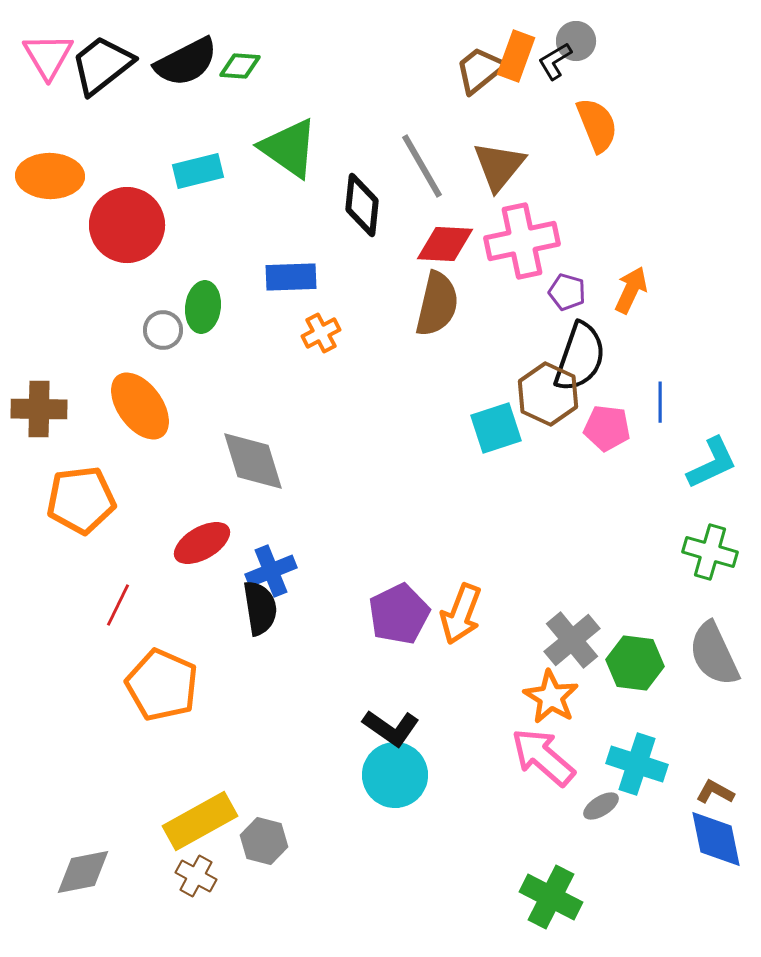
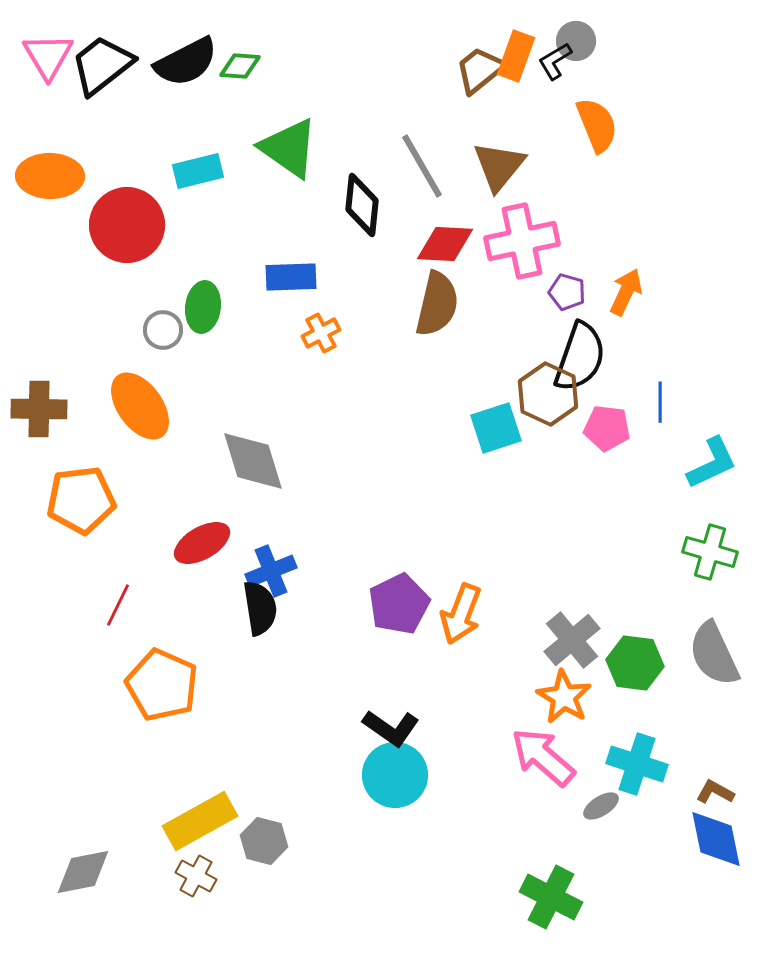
orange arrow at (631, 290): moved 5 px left, 2 px down
purple pentagon at (399, 614): moved 10 px up
orange star at (551, 697): moved 13 px right
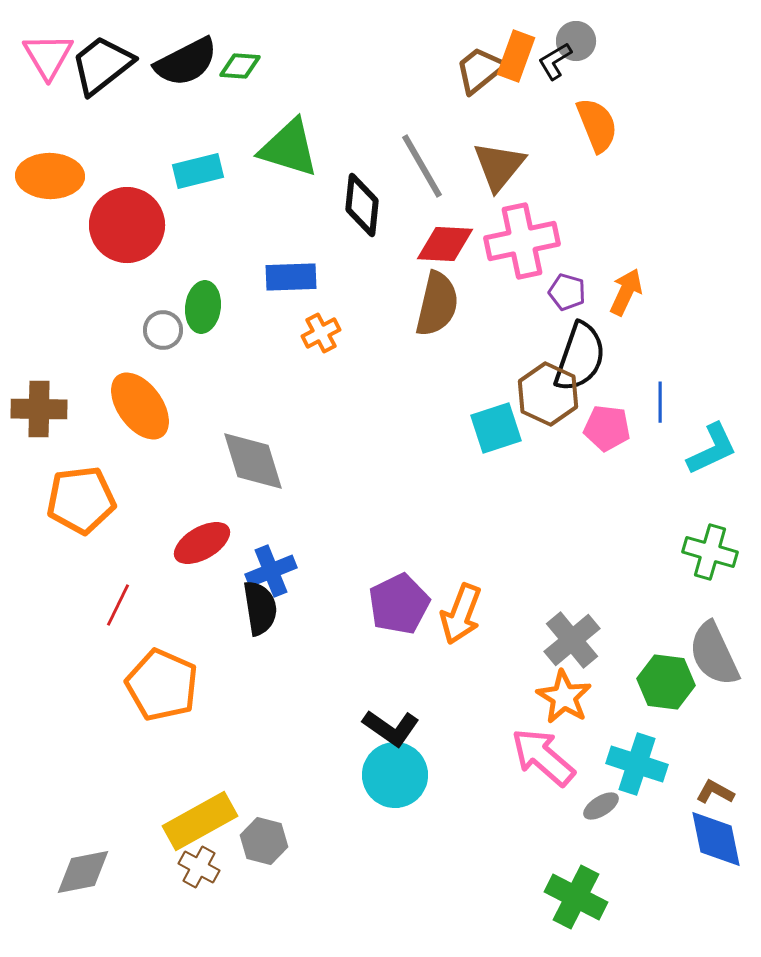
green triangle at (289, 148): rotated 18 degrees counterclockwise
cyan L-shape at (712, 463): moved 14 px up
green hexagon at (635, 663): moved 31 px right, 19 px down
brown cross at (196, 876): moved 3 px right, 9 px up
green cross at (551, 897): moved 25 px right
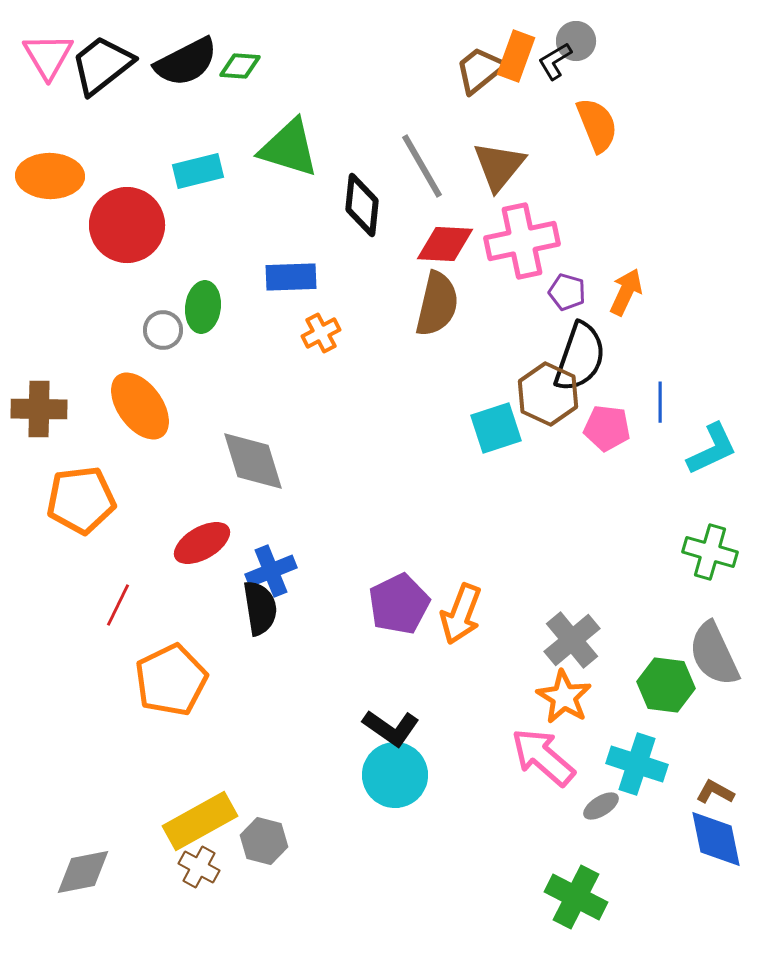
green hexagon at (666, 682): moved 3 px down
orange pentagon at (162, 685): moved 9 px right, 5 px up; rotated 22 degrees clockwise
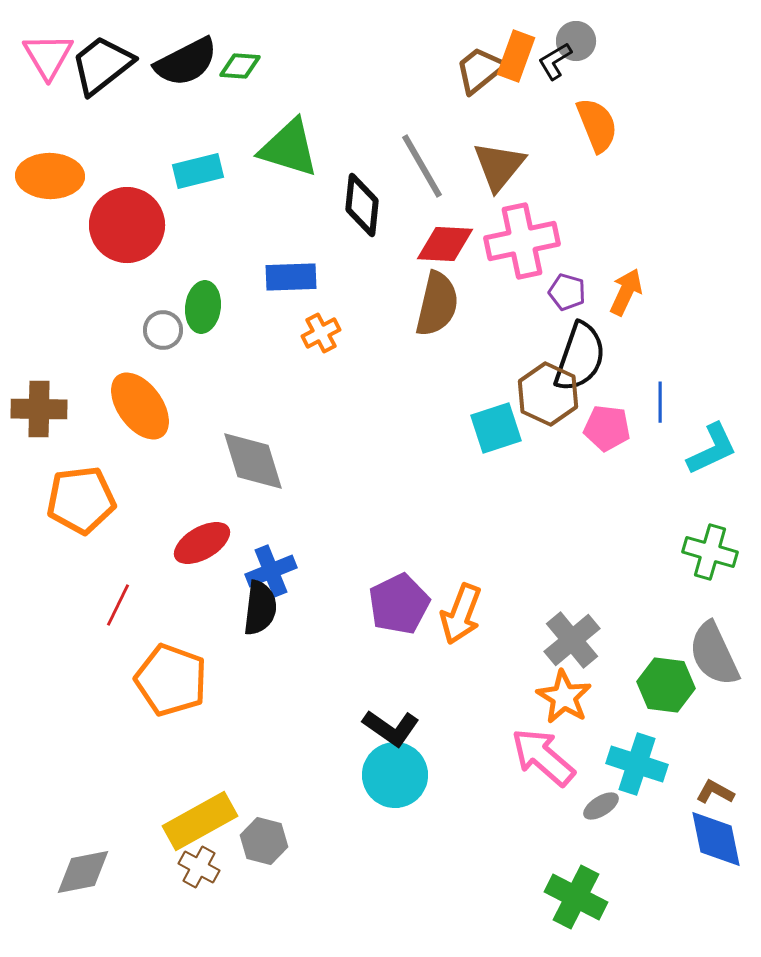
black semicircle at (260, 608): rotated 16 degrees clockwise
orange pentagon at (171, 680): rotated 26 degrees counterclockwise
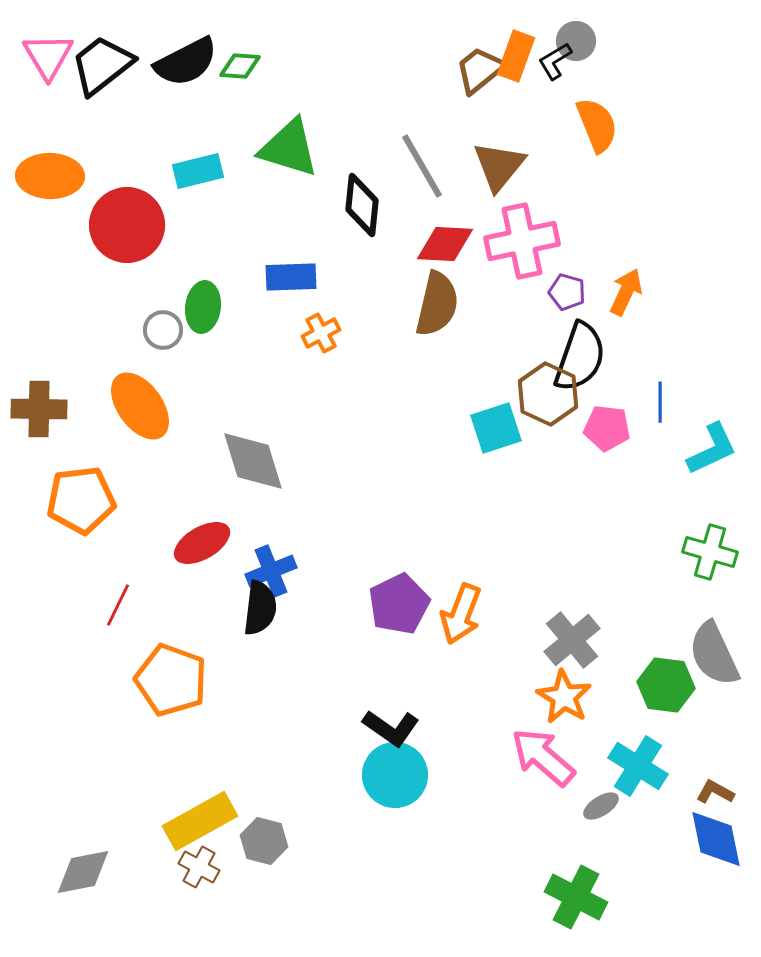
cyan cross at (637, 764): moved 1 px right, 2 px down; rotated 14 degrees clockwise
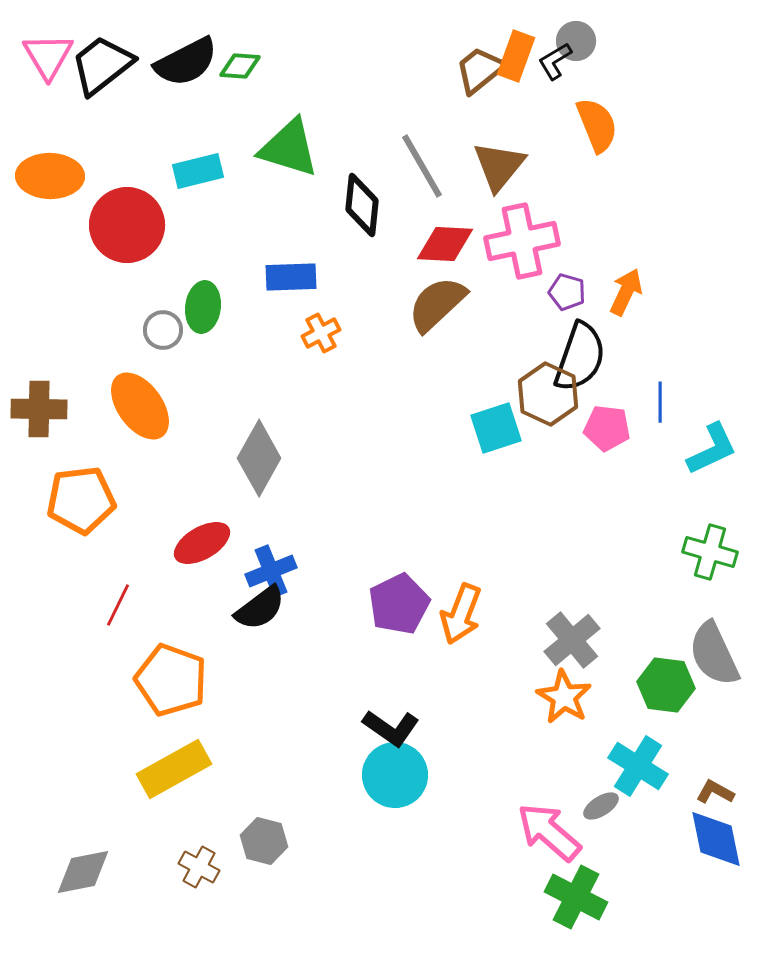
brown semicircle at (437, 304): rotated 146 degrees counterclockwise
gray diamond at (253, 461): moved 6 px right, 3 px up; rotated 46 degrees clockwise
black semicircle at (260, 608): rotated 46 degrees clockwise
pink arrow at (543, 757): moved 6 px right, 75 px down
yellow rectangle at (200, 821): moved 26 px left, 52 px up
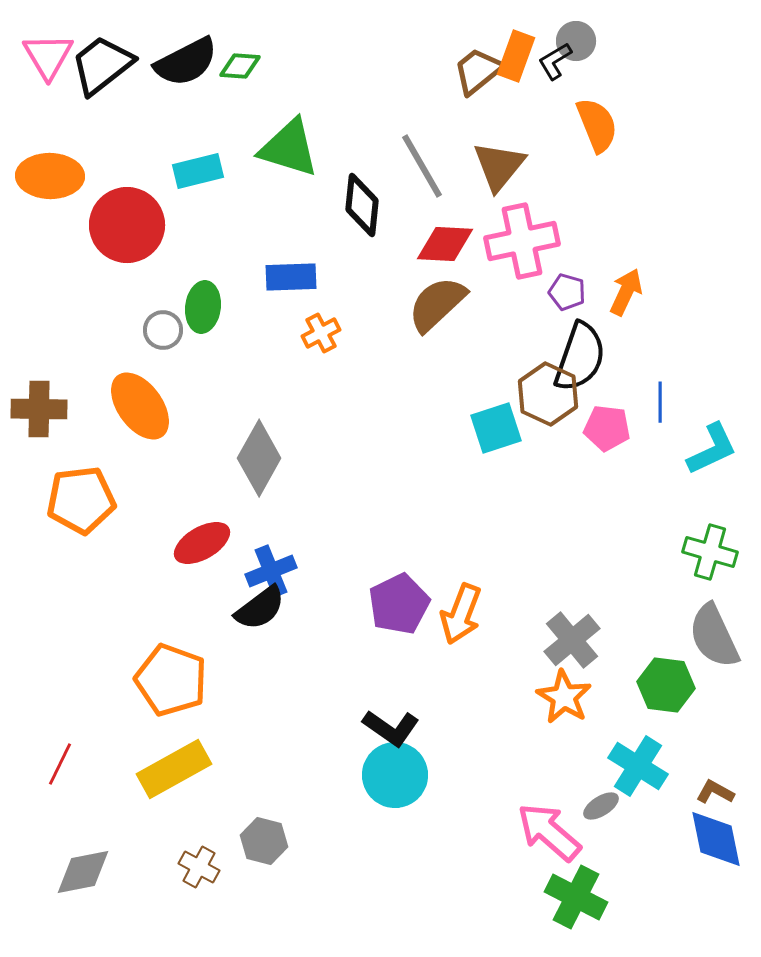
brown trapezoid at (480, 70): moved 2 px left, 1 px down
red line at (118, 605): moved 58 px left, 159 px down
gray semicircle at (714, 654): moved 18 px up
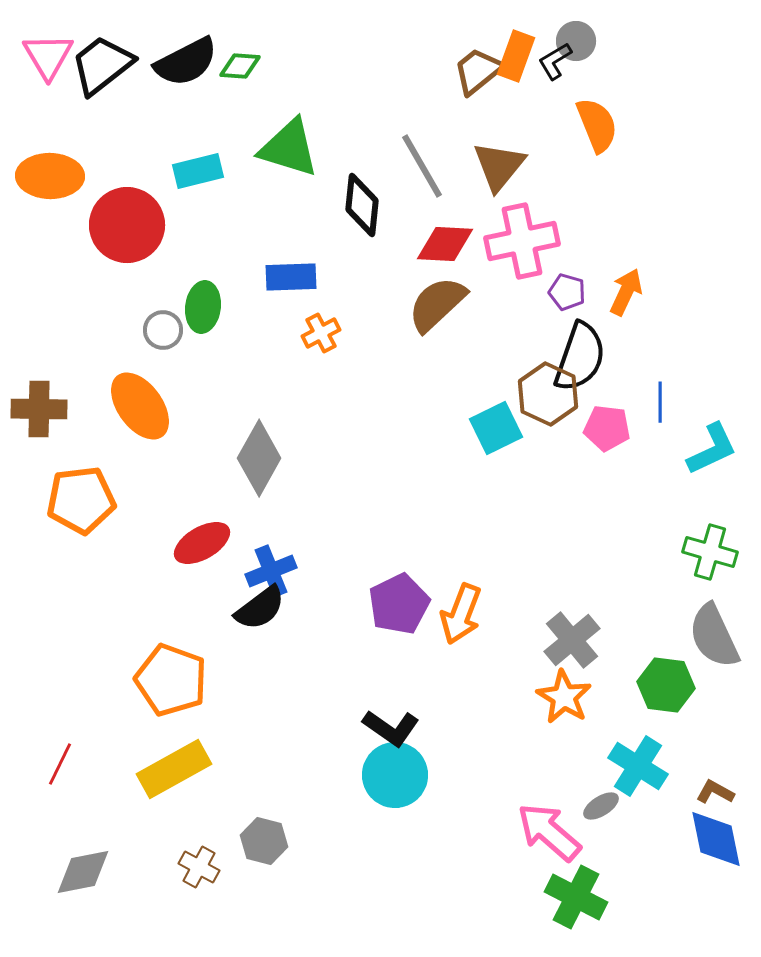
cyan square at (496, 428): rotated 8 degrees counterclockwise
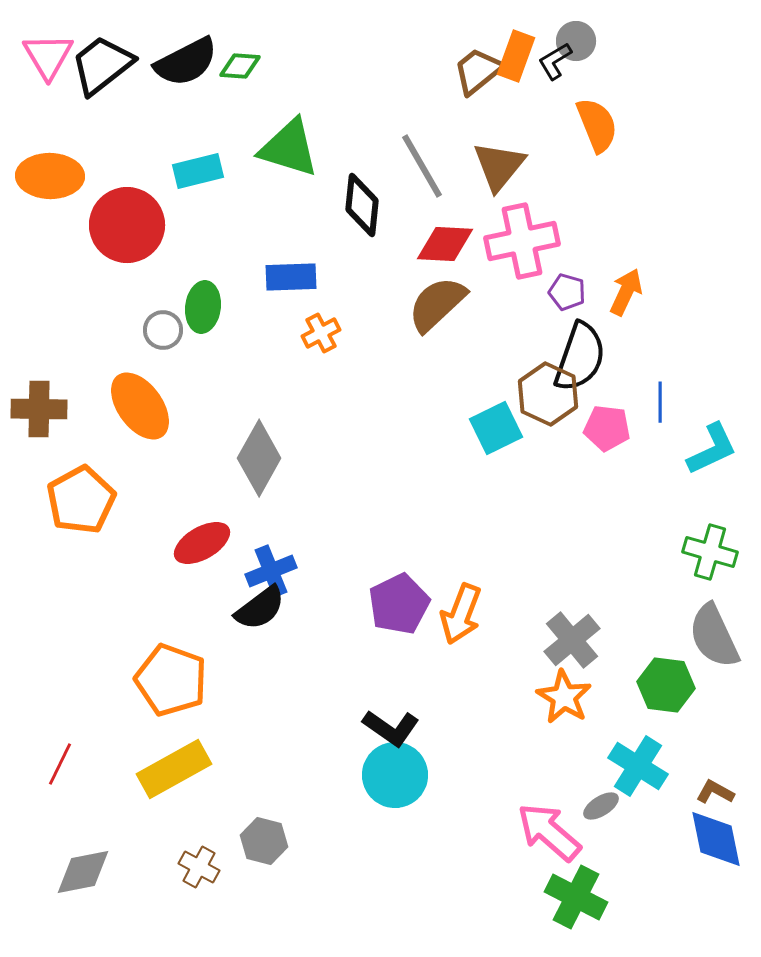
orange pentagon at (81, 500): rotated 22 degrees counterclockwise
